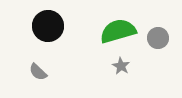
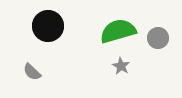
gray semicircle: moved 6 px left
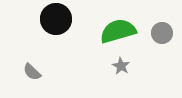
black circle: moved 8 px right, 7 px up
gray circle: moved 4 px right, 5 px up
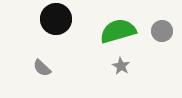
gray circle: moved 2 px up
gray semicircle: moved 10 px right, 4 px up
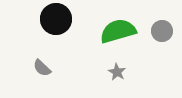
gray star: moved 4 px left, 6 px down
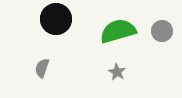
gray semicircle: rotated 66 degrees clockwise
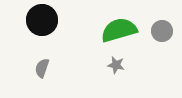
black circle: moved 14 px left, 1 px down
green semicircle: moved 1 px right, 1 px up
gray star: moved 1 px left, 7 px up; rotated 18 degrees counterclockwise
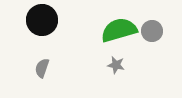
gray circle: moved 10 px left
